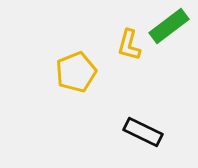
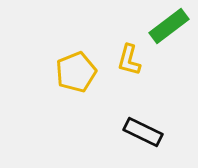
yellow L-shape: moved 15 px down
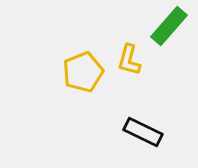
green rectangle: rotated 12 degrees counterclockwise
yellow pentagon: moved 7 px right
